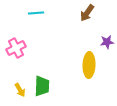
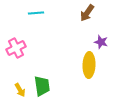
purple star: moved 6 px left; rotated 24 degrees clockwise
green trapezoid: rotated 10 degrees counterclockwise
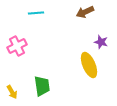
brown arrow: moved 2 px left, 1 px up; rotated 30 degrees clockwise
pink cross: moved 1 px right, 2 px up
yellow ellipse: rotated 25 degrees counterclockwise
yellow arrow: moved 8 px left, 2 px down
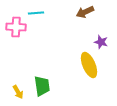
pink cross: moved 1 px left, 19 px up; rotated 30 degrees clockwise
yellow arrow: moved 6 px right
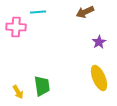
cyan line: moved 2 px right, 1 px up
purple star: moved 2 px left; rotated 24 degrees clockwise
yellow ellipse: moved 10 px right, 13 px down
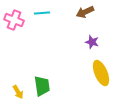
cyan line: moved 4 px right, 1 px down
pink cross: moved 2 px left, 7 px up; rotated 18 degrees clockwise
purple star: moved 7 px left; rotated 24 degrees counterclockwise
yellow ellipse: moved 2 px right, 5 px up
